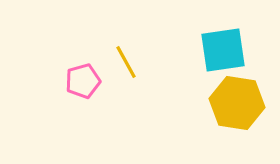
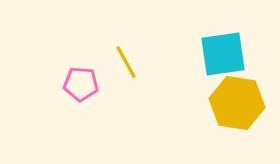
cyan square: moved 4 px down
pink pentagon: moved 2 px left, 3 px down; rotated 20 degrees clockwise
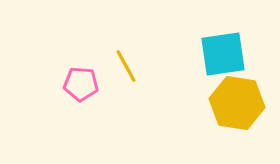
yellow line: moved 4 px down
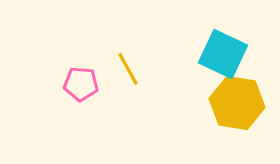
cyan square: rotated 33 degrees clockwise
yellow line: moved 2 px right, 3 px down
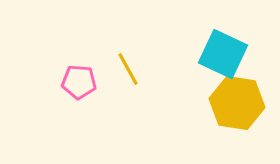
pink pentagon: moved 2 px left, 2 px up
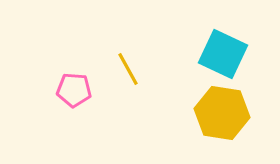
pink pentagon: moved 5 px left, 8 px down
yellow hexagon: moved 15 px left, 10 px down
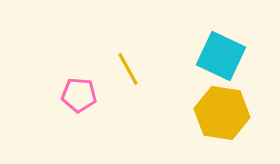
cyan square: moved 2 px left, 2 px down
pink pentagon: moved 5 px right, 5 px down
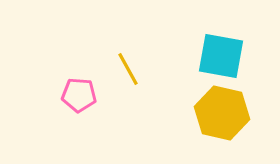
cyan square: rotated 15 degrees counterclockwise
yellow hexagon: rotated 4 degrees clockwise
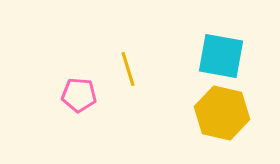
yellow line: rotated 12 degrees clockwise
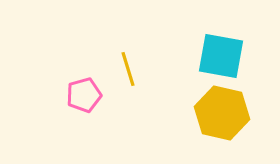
pink pentagon: moved 5 px right; rotated 20 degrees counterclockwise
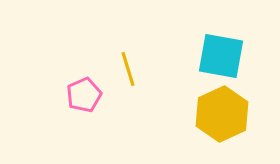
pink pentagon: rotated 8 degrees counterclockwise
yellow hexagon: moved 1 px down; rotated 22 degrees clockwise
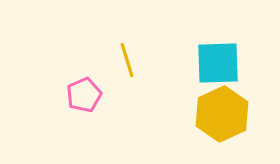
cyan square: moved 3 px left, 7 px down; rotated 12 degrees counterclockwise
yellow line: moved 1 px left, 9 px up
